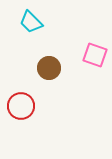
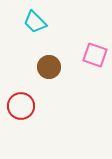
cyan trapezoid: moved 4 px right
brown circle: moved 1 px up
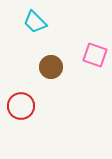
brown circle: moved 2 px right
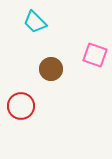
brown circle: moved 2 px down
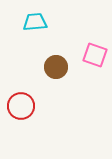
cyan trapezoid: rotated 130 degrees clockwise
brown circle: moved 5 px right, 2 px up
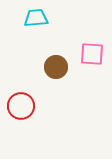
cyan trapezoid: moved 1 px right, 4 px up
pink square: moved 3 px left, 1 px up; rotated 15 degrees counterclockwise
